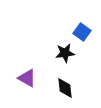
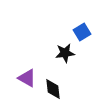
blue square: rotated 24 degrees clockwise
black diamond: moved 12 px left, 1 px down
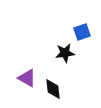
blue square: rotated 12 degrees clockwise
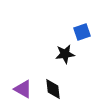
black star: moved 1 px down
purple triangle: moved 4 px left, 11 px down
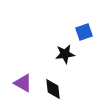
blue square: moved 2 px right
purple triangle: moved 6 px up
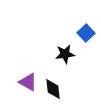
blue square: moved 2 px right, 1 px down; rotated 24 degrees counterclockwise
purple triangle: moved 5 px right, 1 px up
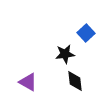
black diamond: moved 22 px right, 8 px up
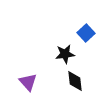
purple triangle: rotated 18 degrees clockwise
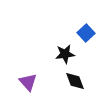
black diamond: rotated 15 degrees counterclockwise
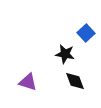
black star: rotated 18 degrees clockwise
purple triangle: rotated 30 degrees counterclockwise
